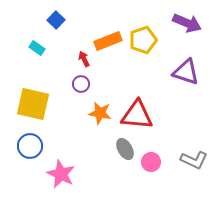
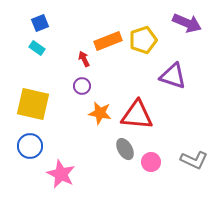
blue square: moved 16 px left, 3 px down; rotated 24 degrees clockwise
purple triangle: moved 13 px left, 4 px down
purple circle: moved 1 px right, 2 px down
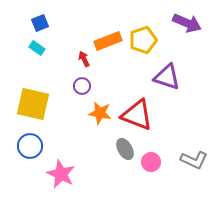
purple triangle: moved 6 px left, 1 px down
red triangle: rotated 16 degrees clockwise
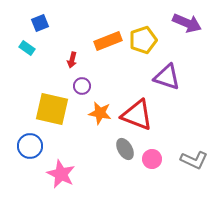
cyan rectangle: moved 10 px left
red arrow: moved 12 px left, 1 px down; rotated 140 degrees counterclockwise
yellow square: moved 19 px right, 5 px down
pink circle: moved 1 px right, 3 px up
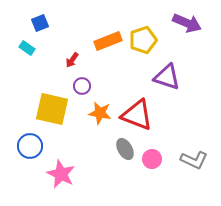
red arrow: rotated 21 degrees clockwise
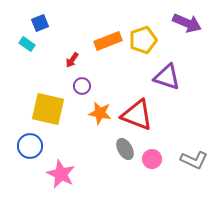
cyan rectangle: moved 4 px up
yellow square: moved 4 px left
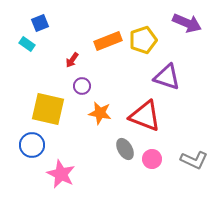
red triangle: moved 8 px right, 1 px down
blue circle: moved 2 px right, 1 px up
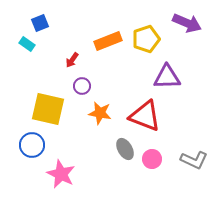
yellow pentagon: moved 3 px right, 1 px up
purple triangle: rotated 20 degrees counterclockwise
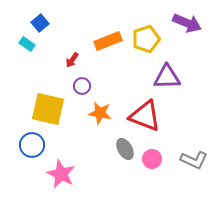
blue square: rotated 18 degrees counterclockwise
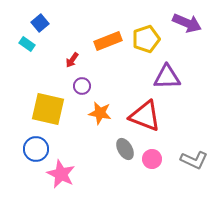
blue circle: moved 4 px right, 4 px down
